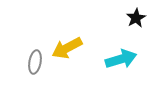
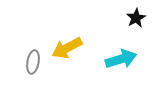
gray ellipse: moved 2 px left
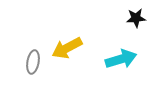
black star: rotated 24 degrees clockwise
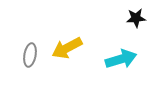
gray ellipse: moved 3 px left, 7 px up
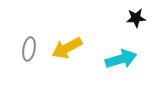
gray ellipse: moved 1 px left, 6 px up
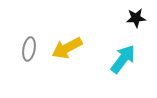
cyan arrow: moved 2 px right; rotated 36 degrees counterclockwise
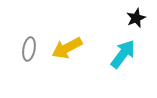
black star: rotated 18 degrees counterclockwise
cyan arrow: moved 5 px up
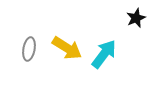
yellow arrow: rotated 120 degrees counterclockwise
cyan arrow: moved 19 px left
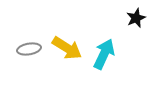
gray ellipse: rotated 70 degrees clockwise
cyan arrow: rotated 12 degrees counterclockwise
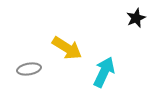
gray ellipse: moved 20 px down
cyan arrow: moved 18 px down
